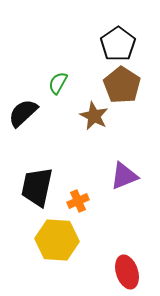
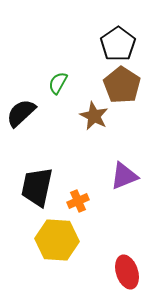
black semicircle: moved 2 px left
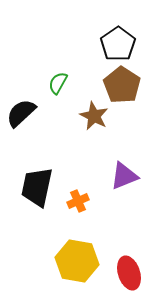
yellow hexagon: moved 20 px right, 21 px down; rotated 6 degrees clockwise
red ellipse: moved 2 px right, 1 px down
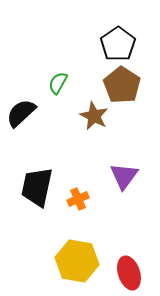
purple triangle: rotated 32 degrees counterclockwise
orange cross: moved 2 px up
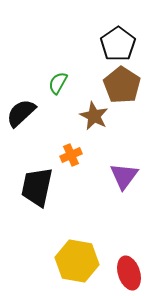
orange cross: moved 7 px left, 44 px up
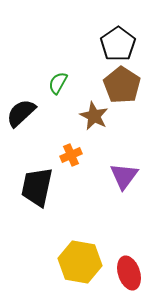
yellow hexagon: moved 3 px right, 1 px down
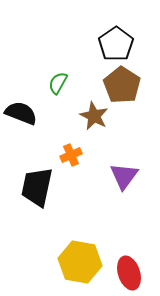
black pentagon: moved 2 px left
black semicircle: rotated 64 degrees clockwise
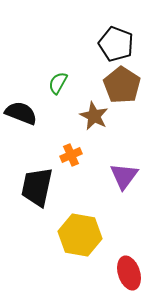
black pentagon: rotated 16 degrees counterclockwise
yellow hexagon: moved 27 px up
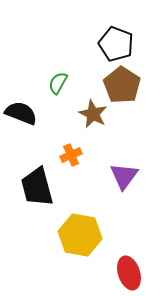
brown star: moved 1 px left, 2 px up
black trapezoid: rotated 27 degrees counterclockwise
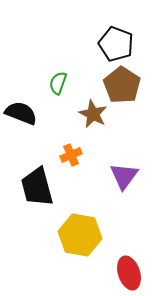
green semicircle: rotated 10 degrees counterclockwise
